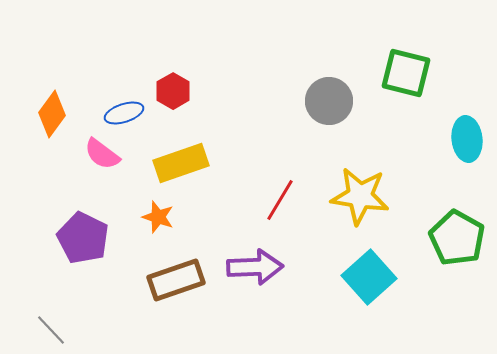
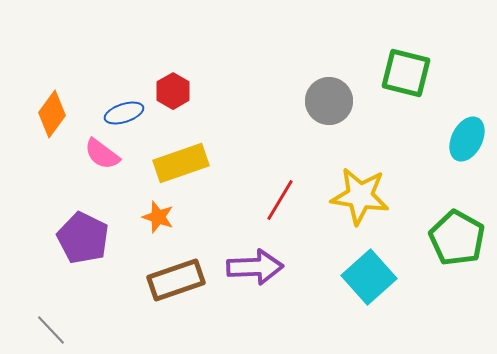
cyan ellipse: rotated 33 degrees clockwise
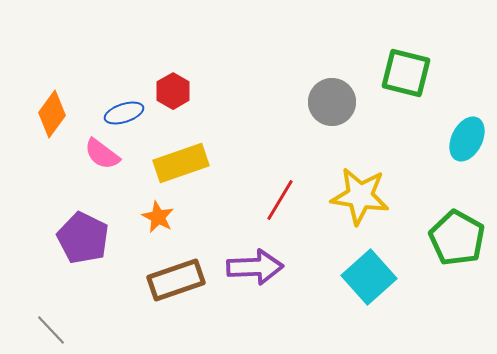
gray circle: moved 3 px right, 1 px down
orange star: rotated 8 degrees clockwise
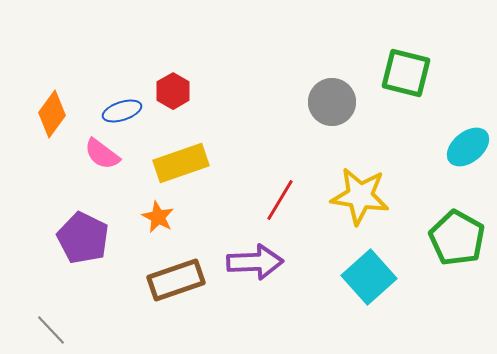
blue ellipse: moved 2 px left, 2 px up
cyan ellipse: moved 1 px right, 8 px down; rotated 24 degrees clockwise
purple arrow: moved 5 px up
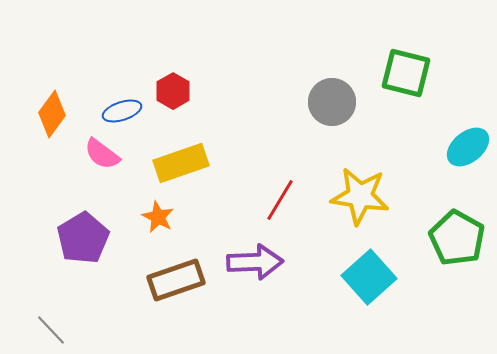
purple pentagon: rotated 15 degrees clockwise
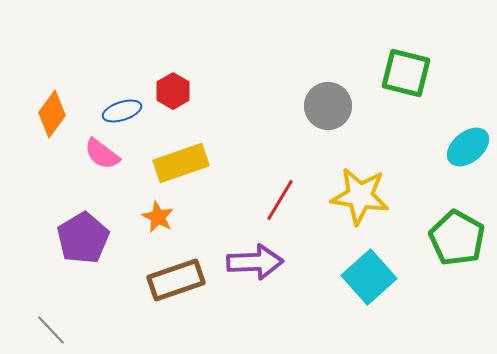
gray circle: moved 4 px left, 4 px down
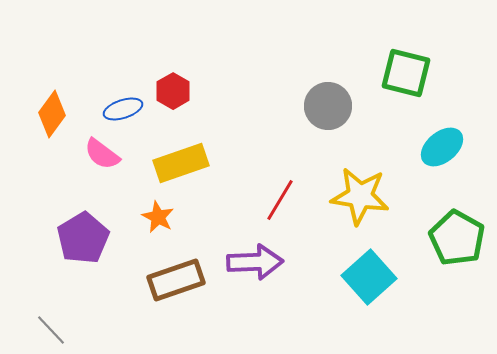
blue ellipse: moved 1 px right, 2 px up
cyan ellipse: moved 26 px left
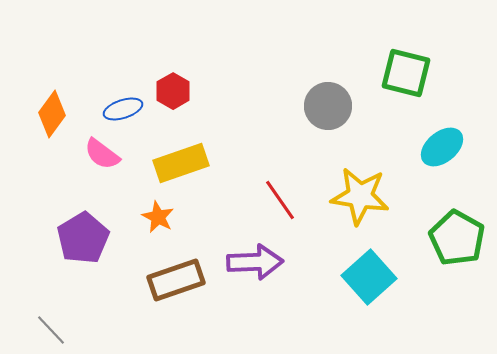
red line: rotated 66 degrees counterclockwise
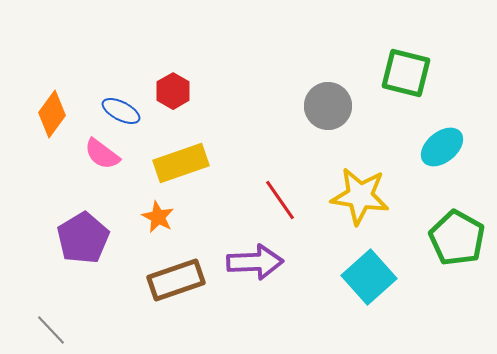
blue ellipse: moved 2 px left, 2 px down; rotated 45 degrees clockwise
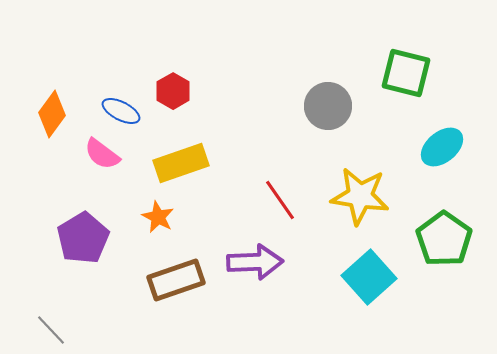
green pentagon: moved 13 px left, 1 px down; rotated 6 degrees clockwise
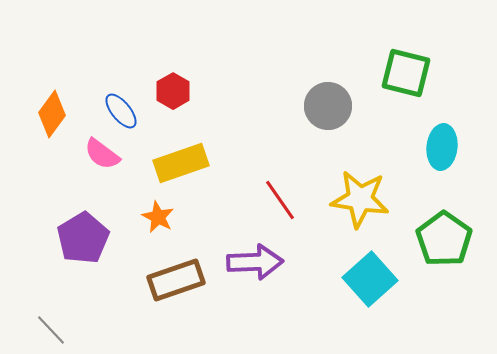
blue ellipse: rotated 24 degrees clockwise
cyan ellipse: rotated 45 degrees counterclockwise
yellow star: moved 3 px down
cyan square: moved 1 px right, 2 px down
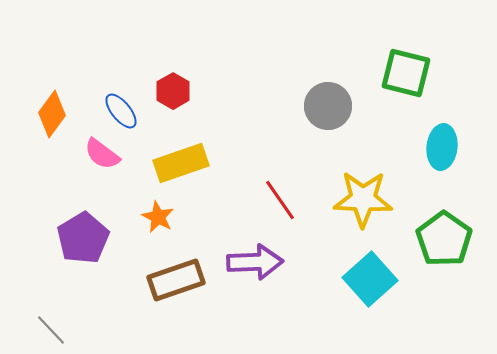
yellow star: moved 3 px right; rotated 6 degrees counterclockwise
